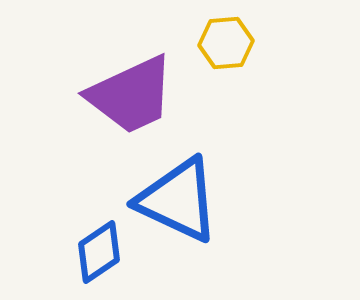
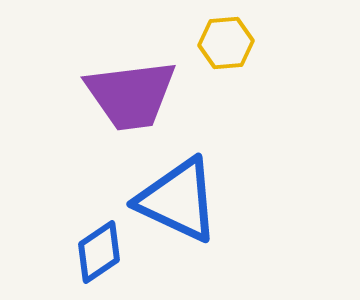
purple trapezoid: rotated 18 degrees clockwise
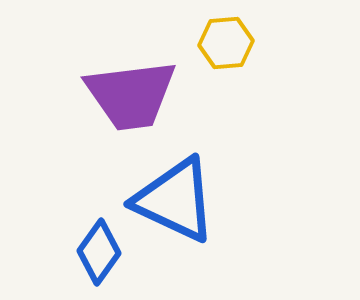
blue triangle: moved 3 px left
blue diamond: rotated 20 degrees counterclockwise
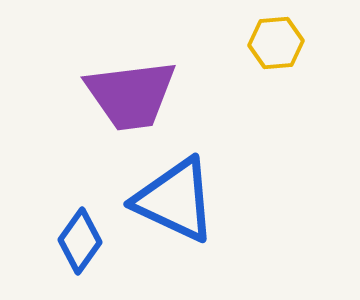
yellow hexagon: moved 50 px right
blue diamond: moved 19 px left, 11 px up
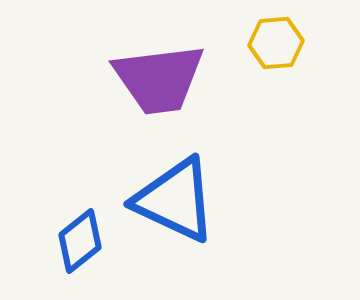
purple trapezoid: moved 28 px right, 16 px up
blue diamond: rotated 16 degrees clockwise
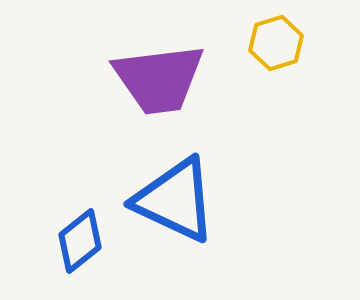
yellow hexagon: rotated 12 degrees counterclockwise
